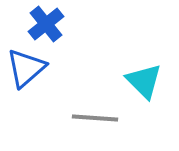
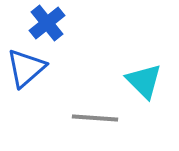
blue cross: moved 1 px right, 1 px up
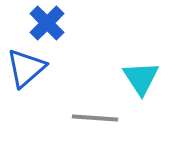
blue cross: rotated 6 degrees counterclockwise
cyan triangle: moved 3 px left, 3 px up; rotated 12 degrees clockwise
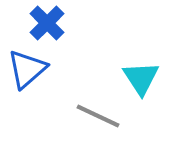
blue triangle: moved 1 px right, 1 px down
gray line: moved 3 px right, 2 px up; rotated 21 degrees clockwise
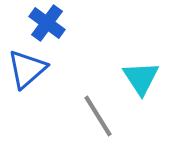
blue cross: rotated 9 degrees counterclockwise
gray line: rotated 33 degrees clockwise
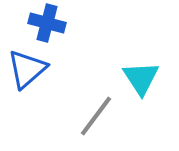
blue cross: rotated 21 degrees counterclockwise
gray line: moved 2 px left; rotated 69 degrees clockwise
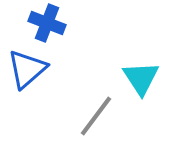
blue cross: rotated 6 degrees clockwise
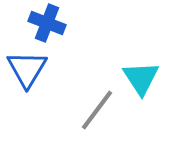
blue triangle: rotated 18 degrees counterclockwise
gray line: moved 1 px right, 6 px up
